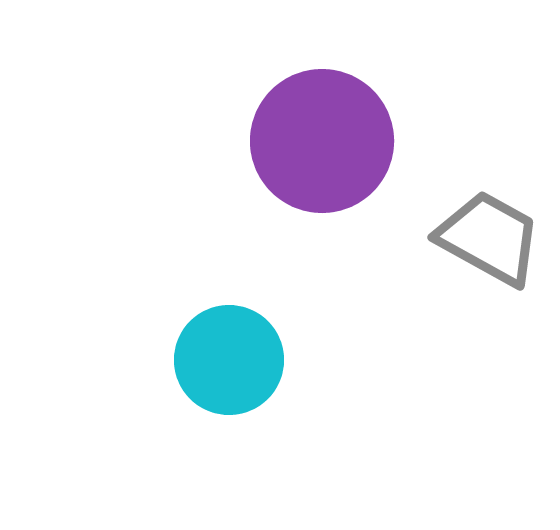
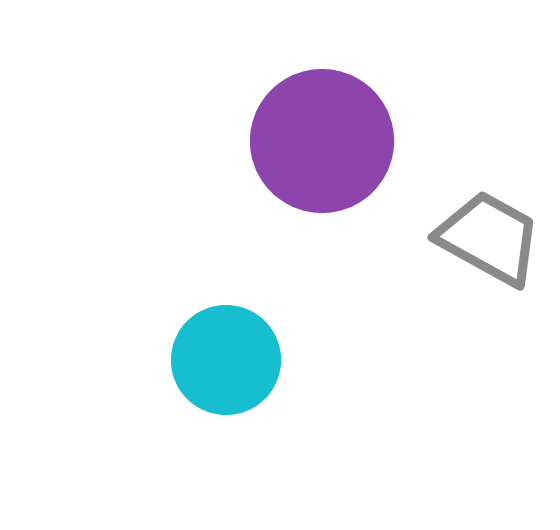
cyan circle: moved 3 px left
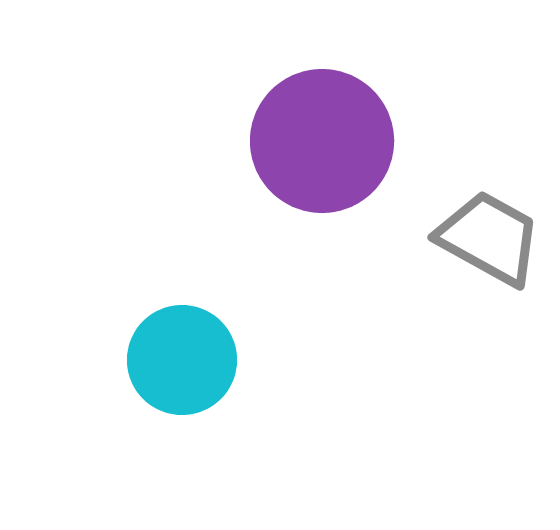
cyan circle: moved 44 px left
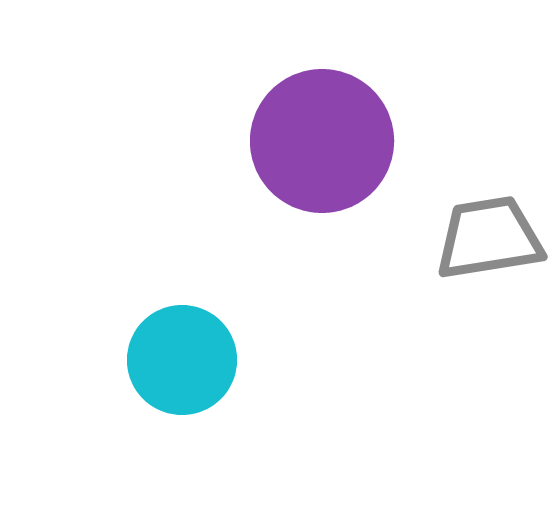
gray trapezoid: rotated 38 degrees counterclockwise
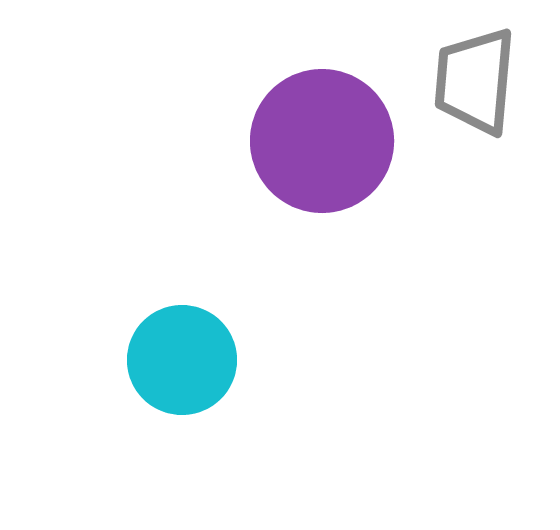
gray trapezoid: moved 14 px left, 157 px up; rotated 76 degrees counterclockwise
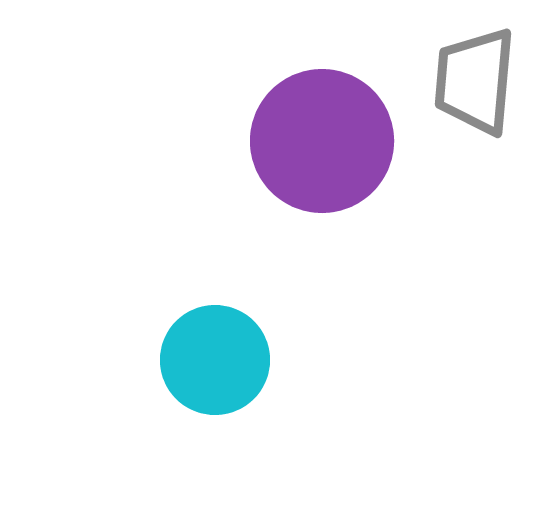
cyan circle: moved 33 px right
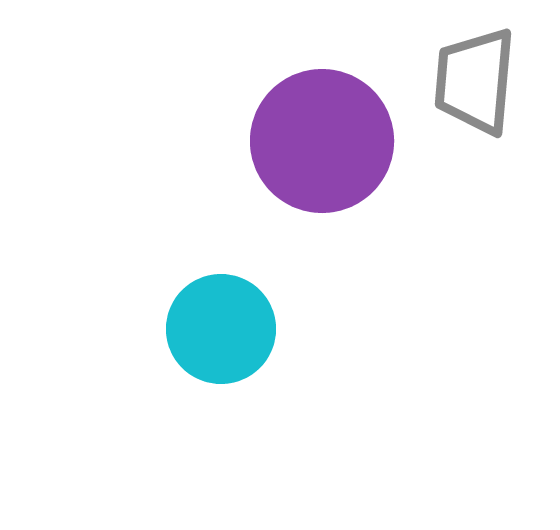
cyan circle: moved 6 px right, 31 px up
